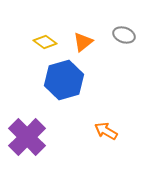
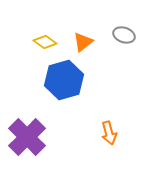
orange arrow: moved 3 px right, 2 px down; rotated 135 degrees counterclockwise
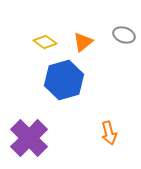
purple cross: moved 2 px right, 1 px down
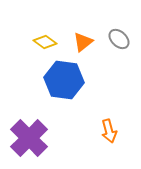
gray ellipse: moved 5 px left, 4 px down; rotated 25 degrees clockwise
blue hexagon: rotated 24 degrees clockwise
orange arrow: moved 2 px up
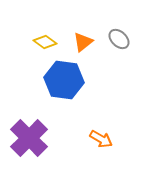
orange arrow: moved 8 px left, 8 px down; rotated 45 degrees counterclockwise
